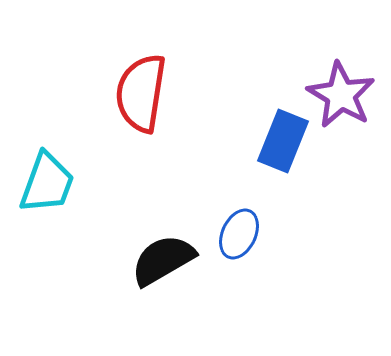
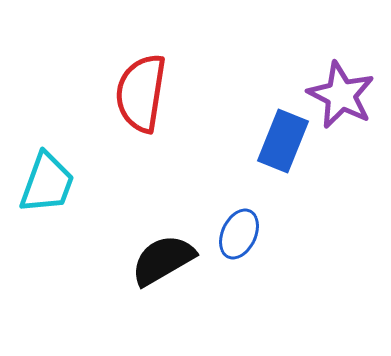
purple star: rotated 4 degrees counterclockwise
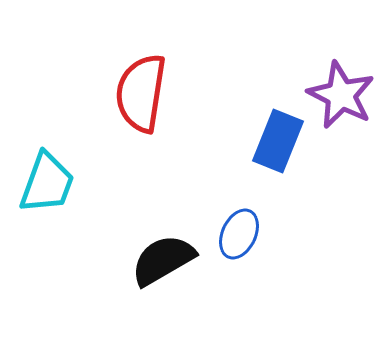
blue rectangle: moved 5 px left
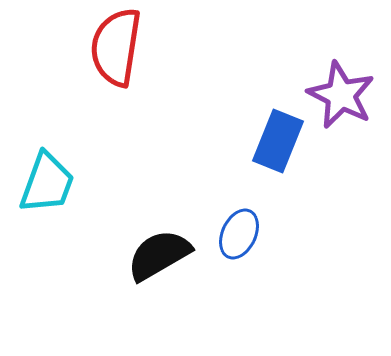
red semicircle: moved 25 px left, 46 px up
black semicircle: moved 4 px left, 5 px up
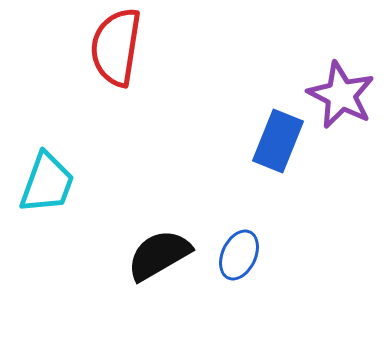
blue ellipse: moved 21 px down
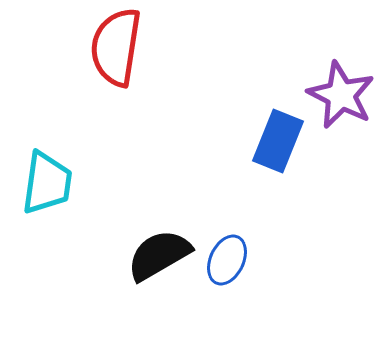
cyan trapezoid: rotated 12 degrees counterclockwise
blue ellipse: moved 12 px left, 5 px down
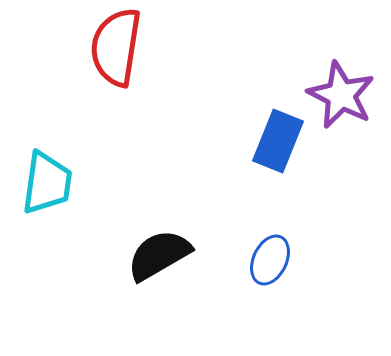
blue ellipse: moved 43 px right
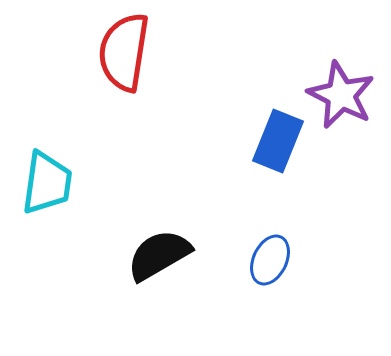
red semicircle: moved 8 px right, 5 px down
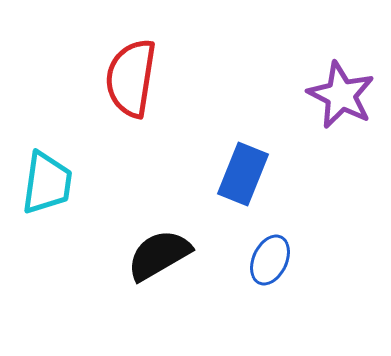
red semicircle: moved 7 px right, 26 px down
blue rectangle: moved 35 px left, 33 px down
